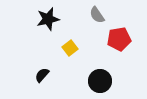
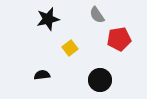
black semicircle: rotated 42 degrees clockwise
black circle: moved 1 px up
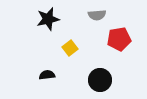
gray semicircle: rotated 60 degrees counterclockwise
black semicircle: moved 5 px right
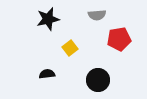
black semicircle: moved 1 px up
black circle: moved 2 px left
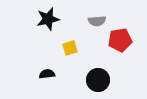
gray semicircle: moved 6 px down
red pentagon: moved 1 px right, 1 px down
yellow square: rotated 21 degrees clockwise
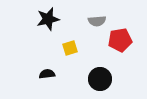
black circle: moved 2 px right, 1 px up
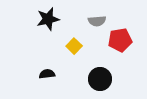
yellow square: moved 4 px right, 2 px up; rotated 28 degrees counterclockwise
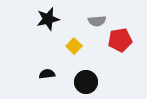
black circle: moved 14 px left, 3 px down
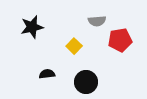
black star: moved 16 px left, 8 px down
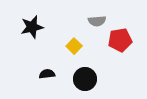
black circle: moved 1 px left, 3 px up
